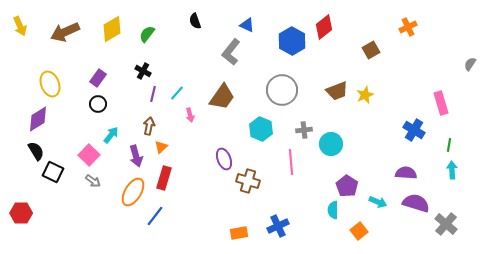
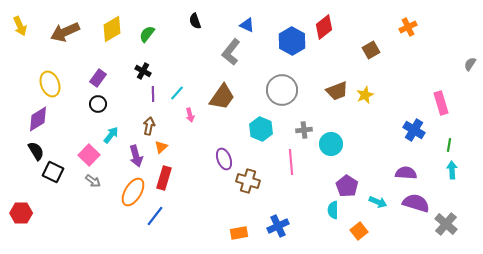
purple line at (153, 94): rotated 14 degrees counterclockwise
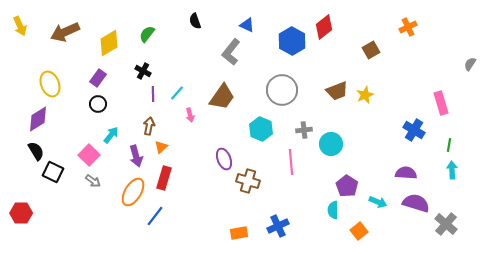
yellow diamond at (112, 29): moved 3 px left, 14 px down
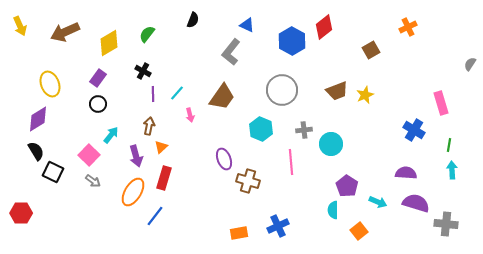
black semicircle at (195, 21): moved 2 px left, 1 px up; rotated 140 degrees counterclockwise
gray cross at (446, 224): rotated 35 degrees counterclockwise
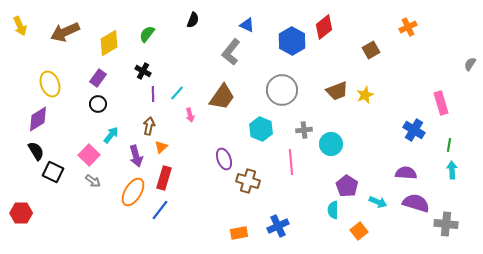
blue line at (155, 216): moved 5 px right, 6 px up
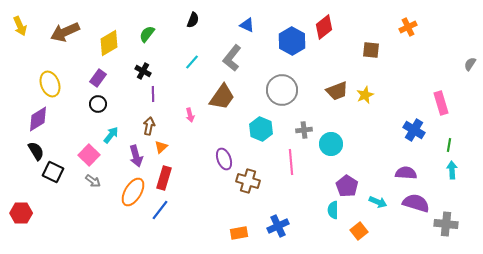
brown square at (371, 50): rotated 36 degrees clockwise
gray L-shape at (231, 52): moved 1 px right, 6 px down
cyan line at (177, 93): moved 15 px right, 31 px up
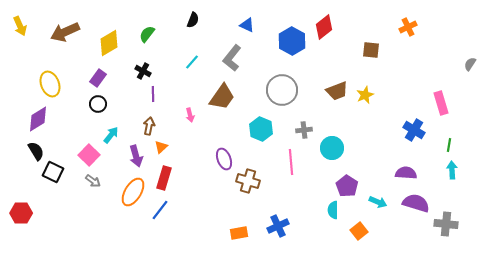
cyan circle at (331, 144): moved 1 px right, 4 px down
